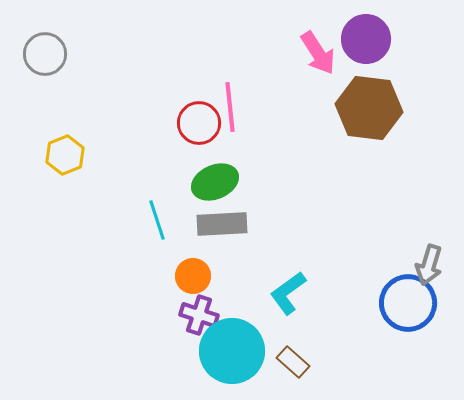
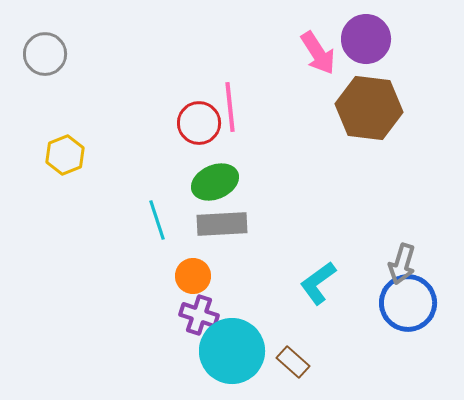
gray arrow: moved 27 px left, 1 px up
cyan L-shape: moved 30 px right, 10 px up
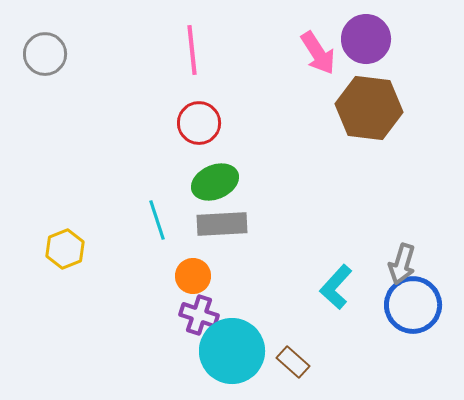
pink line: moved 38 px left, 57 px up
yellow hexagon: moved 94 px down
cyan L-shape: moved 18 px right, 4 px down; rotated 12 degrees counterclockwise
blue circle: moved 5 px right, 2 px down
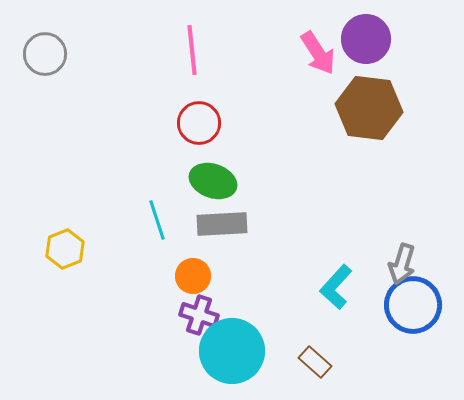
green ellipse: moved 2 px left, 1 px up; rotated 42 degrees clockwise
brown rectangle: moved 22 px right
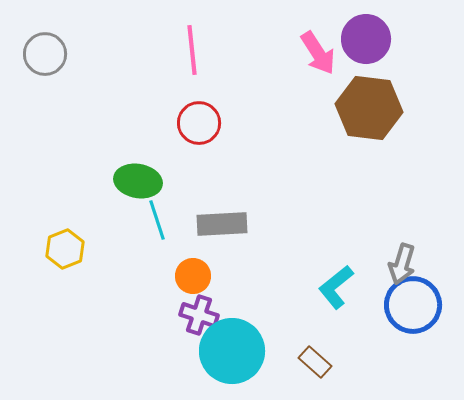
green ellipse: moved 75 px left; rotated 9 degrees counterclockwise
cyan L-shape: rotated 9 degrees clockwise
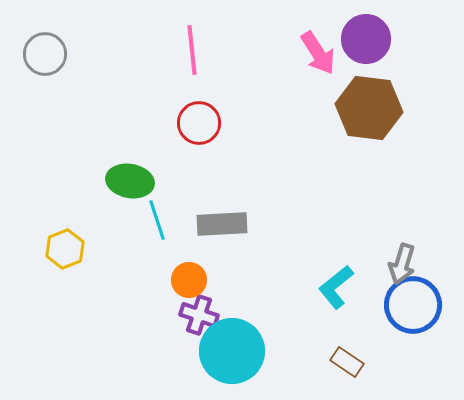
green ellipse: moved 8 px left
orange circle: moved 4 px left, 4 px down
brown rectangle: moved 32 px right; rotated 8 degrees counterclockwise
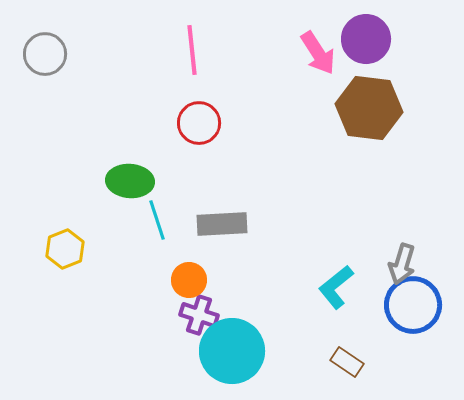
green ellipse: rotated 6 degrees counterclockwise
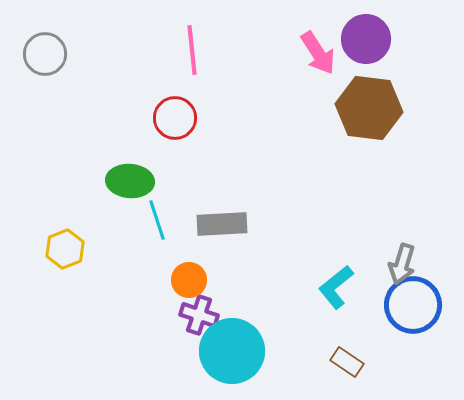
red circle: moved 24 px left, 5 px up
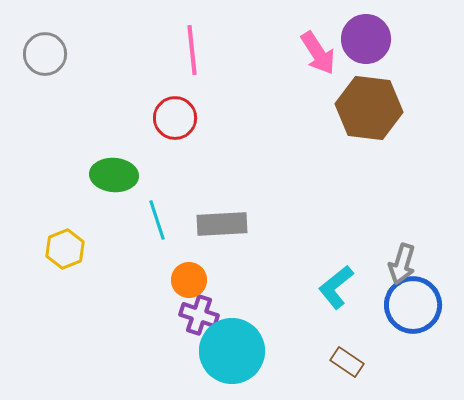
green ellipse: moved 16 px left, 6 px up
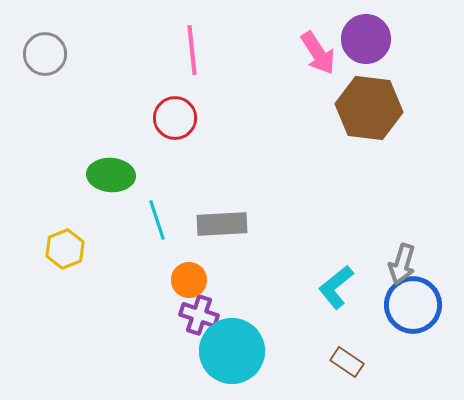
green ellipse: moved 3 px left
